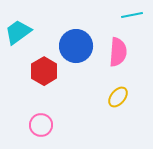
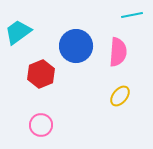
red hexagon: moved 3 px left, 3 px down; rotated 8 degrees clockwise
yellow ellipse: moved 2 px right, 1 px up
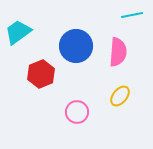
pink circle: moved 36 px right, 13 px up
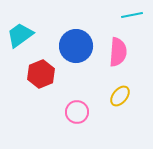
cyan trapezoid: moved 2 px right, 3 px down
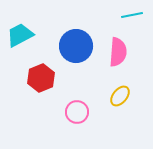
cyan trapezoid: rotated 8 degrees clockwise
red hexagon: moved 4 px down
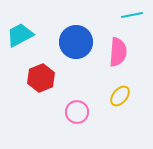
blue circle: moved 4 px up
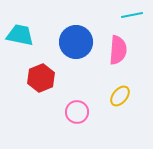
cyan trapezoid: rotated 40 degrees clockwise
pink semicircle: moved 2 px up
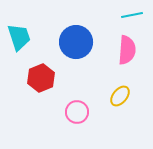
cyan trapezoid: moved 1 px left, 2 px down; rotated 60 degrees clockwise
pink semicircle: moved 9 px right
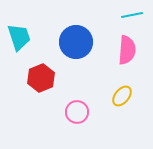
yellow ellipse: moved 2 px right
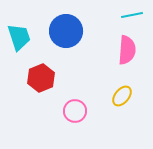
blue circle: moved 10 px left, 11 px up
pink circle: moved 2 px left, 1 px up
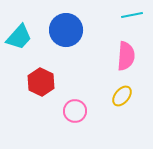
blue circle: moved 1 px up
cyan trapezoid: rotated 60 degrees clockwise
pink semicircle: moved 1 px left, 6 px down
red hexagon: moved 4 px down; rotated 12 degrees counterclockwise
